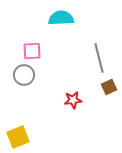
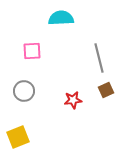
gray circle: moved 16 px down
brown square: moved 3 px left, 3 px down
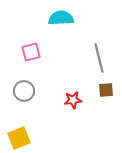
pink square: moved 1 px left, 1 px down; rotated 12 degrees counterclockwise
brown square: rotated 21 degrees clockwise
yellow square: moved 1 px right, 1 px down
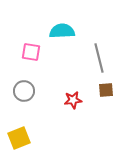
cyan semicircle: moved 1 px right, 13 px down
pink square: rotated 24 degrees clockwise
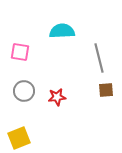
pink square: moved 11 px left
red star: moved 16 px left, 3 px up
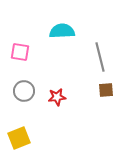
gray line: moved 1 px right, 1 px up
